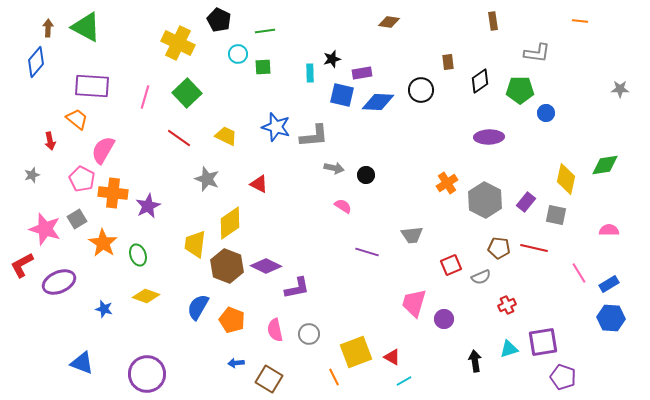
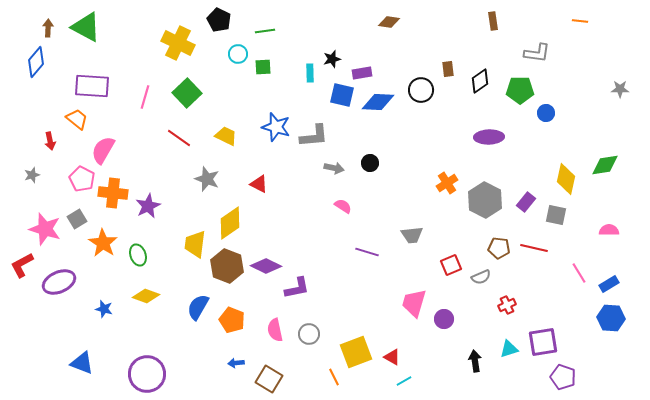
brown rectangle at (448, 62): moved 7 px down
black circle at (366, 175): moved 4 px right, 12 px up
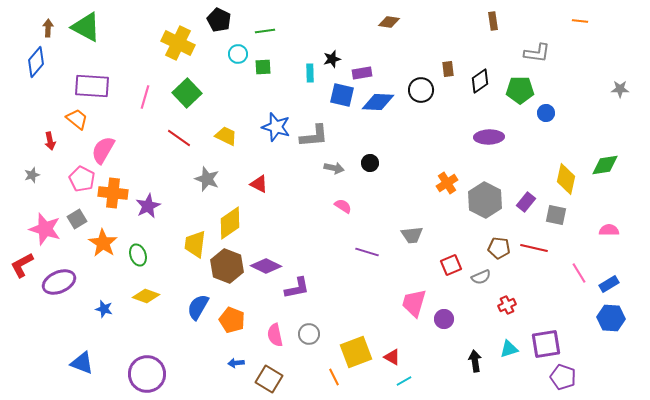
pink semicircle at (275, 330): moved 5 px down
purple square at (543, 342): moved 3 px right, 2 px down
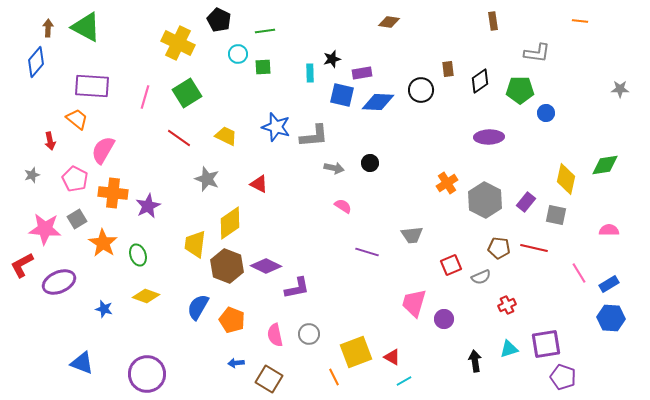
green square at (187, 93): rotated 12 degrees clockwise
pink pentagon at (82, 179): moved 7 px left
pink star at (45, 229): rotated 12 degrees counterclockwise
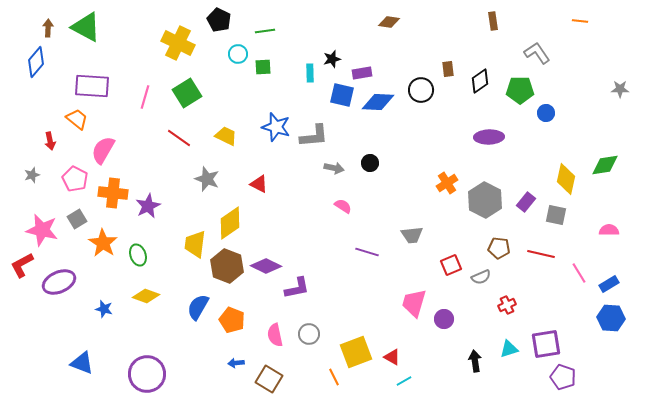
gray L-shape at (537, 53): rotated 132 degrees counterclockwise
pink star at (45, 229): moved 3 px left, 1 px down; rotated 8 degrees clockwise
red line at (534, 248): moved 7 px right, 6 px down
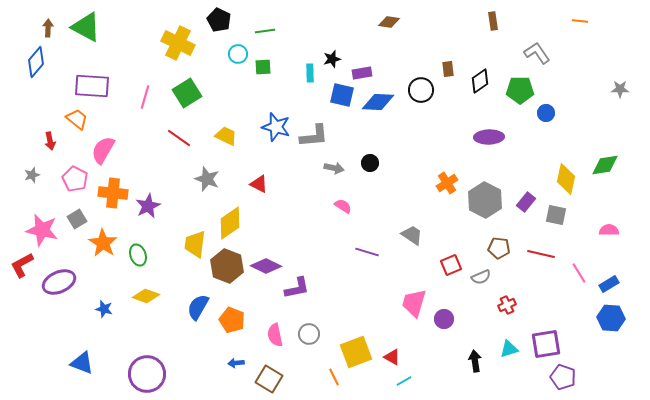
gray trapezoid at (412, 235): rotated 140 degrees counterclockwise
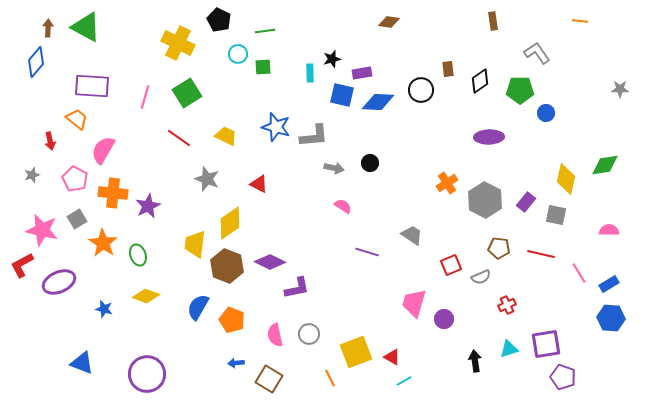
purple diamond at (266, 266): moved 4 px right, 4 px up
orange line at (334, 377): moved 4 px left, 1 px down
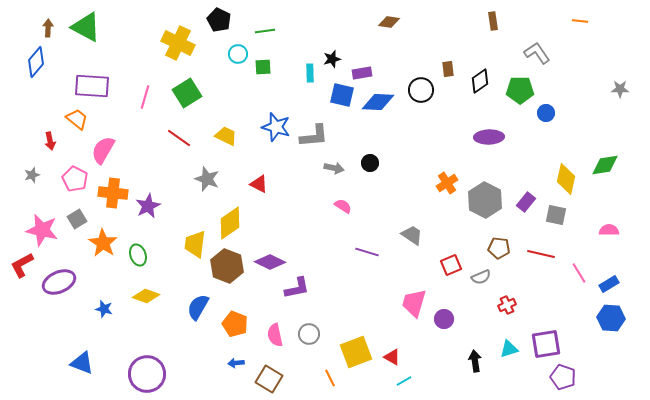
orange pentagon at (232, 320): moved 3 px right, 4 px down
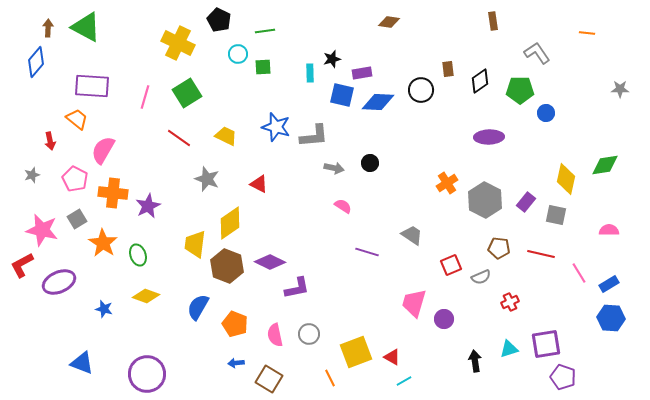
orange line at (580, 21): moved 7 px right, 12 px down
red cross at (507, 305): moved 3 px right, 3 px up
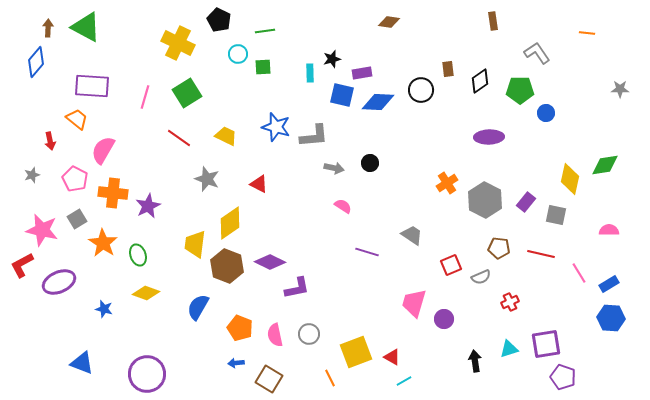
yellow diamond at (566, 179): moved 4 px right
yellow diamond at (146, 296): moved 3 px up
orange pentagon at (235, 324): moved 5 px right, 4 px down
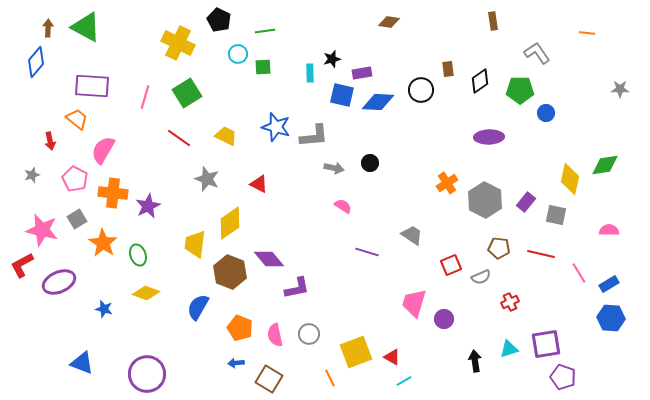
purple diamond at (270, 262): moved 1 px left, 3 px up; rotated 24 degrees clockwise
brown hexagon at (227, 266): moved 3 px right, 6 px down
